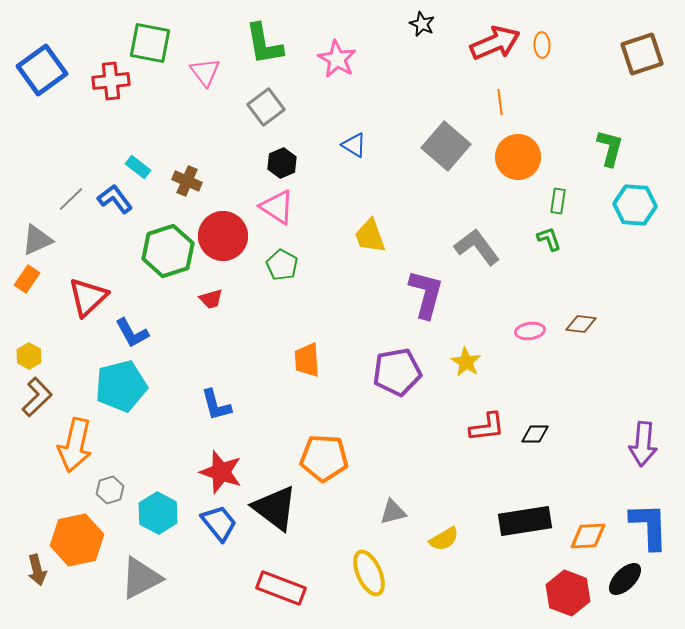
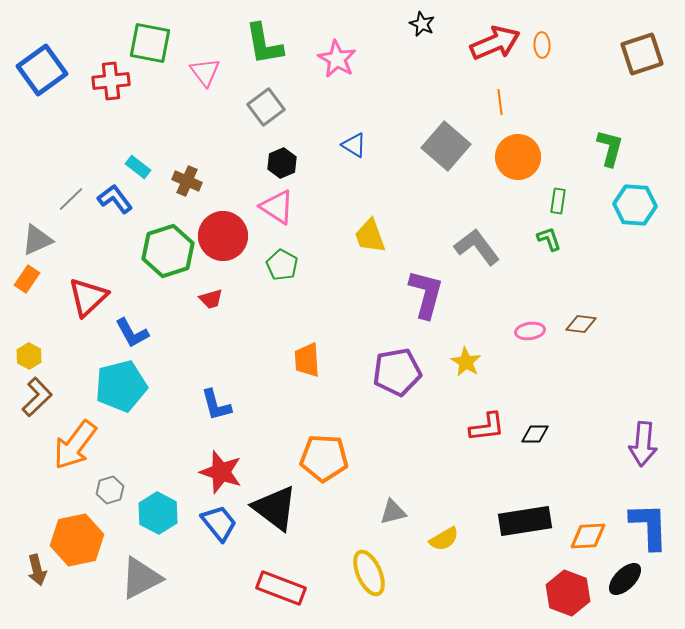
orange arrow at (75, 445): rotated 24 degrees clockwise
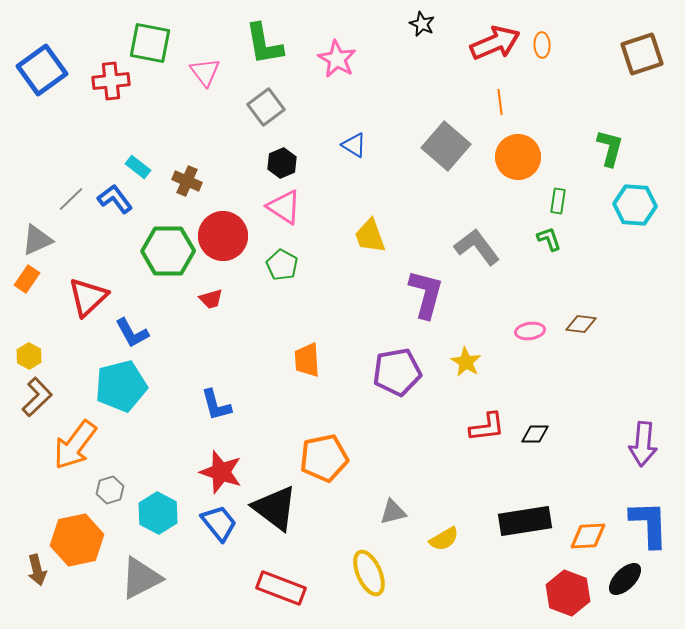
pink triangle at (277, 207): moved 7 px right
green hexagon at (168, 251): rotated 18 degrees clockwise
orange pentagon at (324, 458): rotated 15 degrees counterclockwise
blue L-shape at (649, 526): moved 2 px up
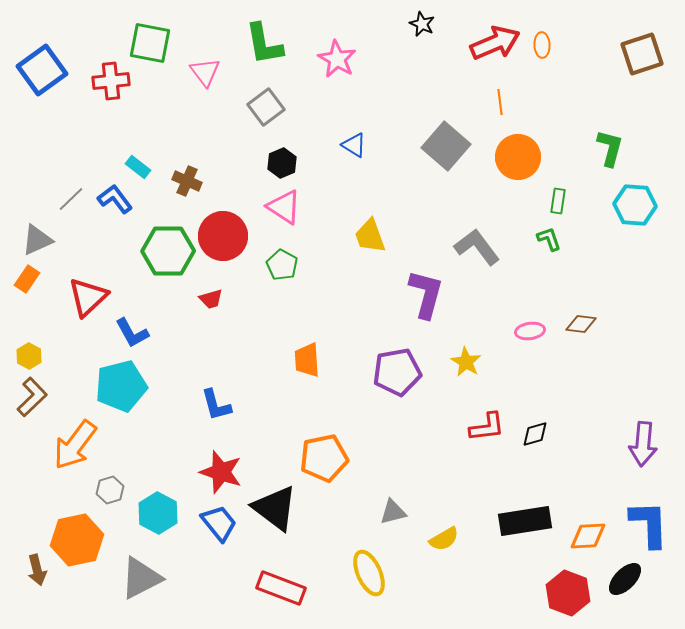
brown L-shape at (37, 397): moved 5 px left
black diamond at (535, 434): rotated 16 degrees counterclockwise
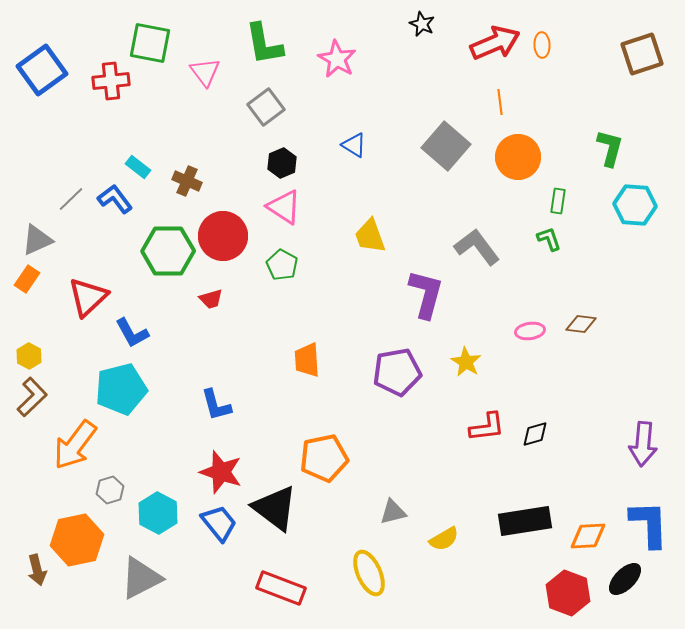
cyan pentagon at (121, 386): moved 3 px down
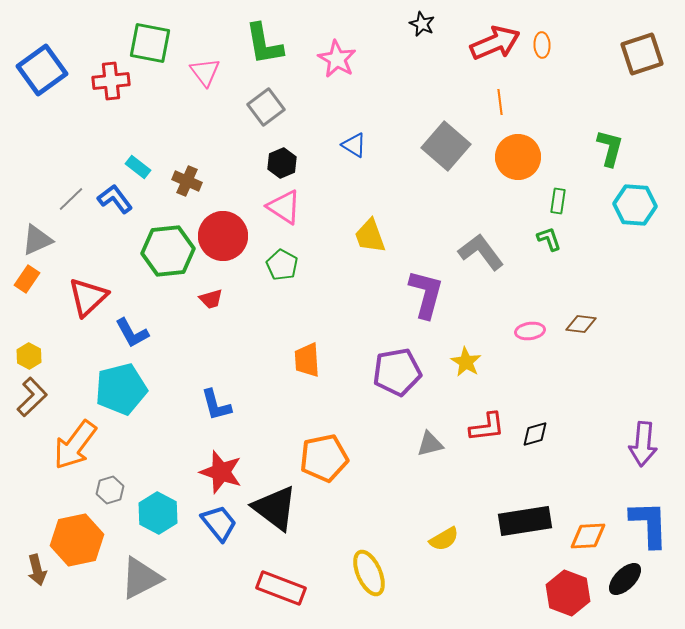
gray L-shape at (477, 247): moved 4 px right, 5 px down
green hexagon at (168, 251): rotated 6 degrees counterclockwise
gray triangle at (393, 512): moved 37 px right, 68 px up
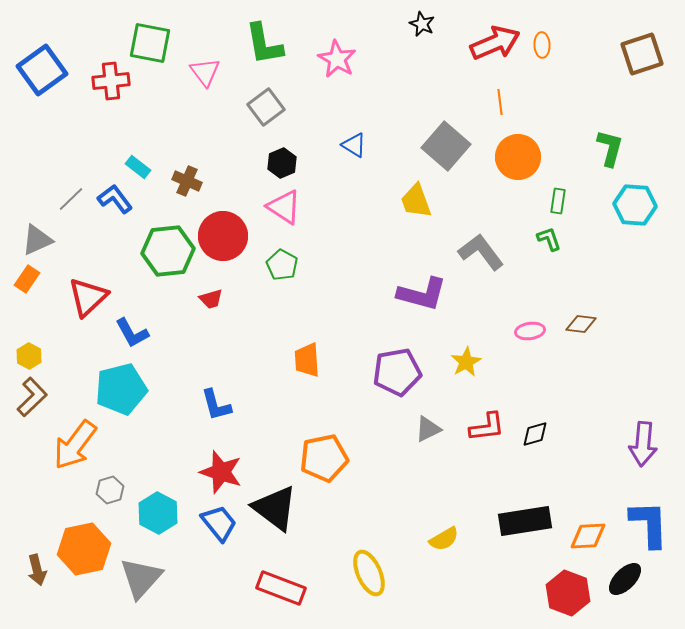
yellow trapezoid at (370, 236): moved 46 px right, 35 px up
purple L-shape at (426, 294): moved 4 px left; rotated 90 degrees clockwise
yellow star at (466, 362): rotated 12 degrees clockwise
gray triangle at (430, 444): moved 2 px left, 15 px up; rotated 12 degrees counterclockwise
orange hexagon at (77, 540): moved 7 px right, 9 px down
gray triangle at (141, 578): rotated 21 degrees counterclockwise
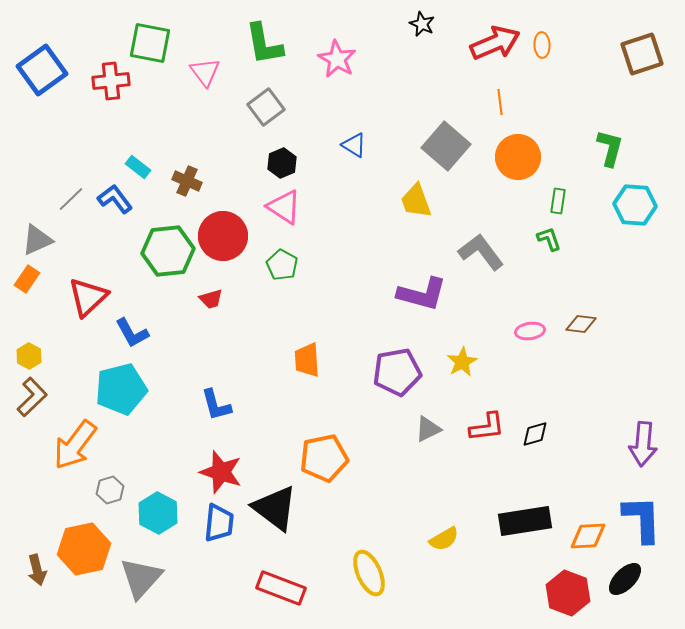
yellow star at (466, 362): moved 4 px left
blue trapezoid at (219, 523): rotated 45 degrees clockwise
blue L-shape at (649, 524): moved 7 px left, 5 px up
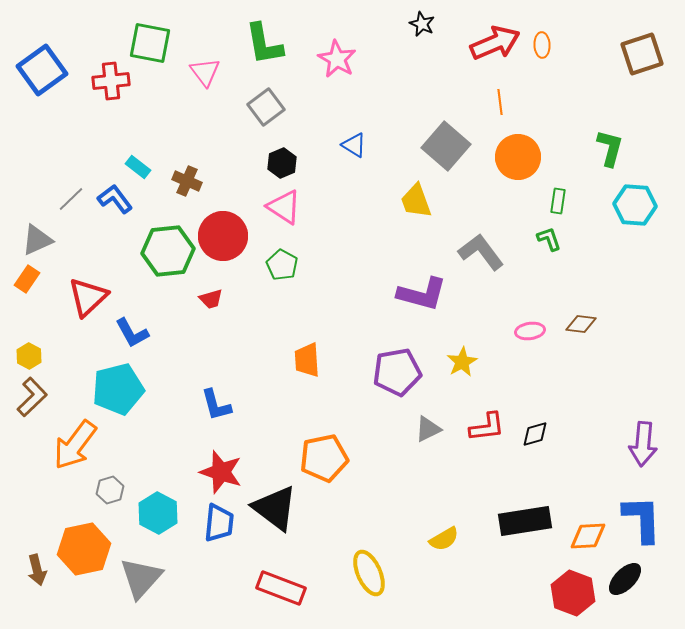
cyan pentagon at (121, 389): moved 3 px left
red hexagon at (568, 593): moved 5 px right
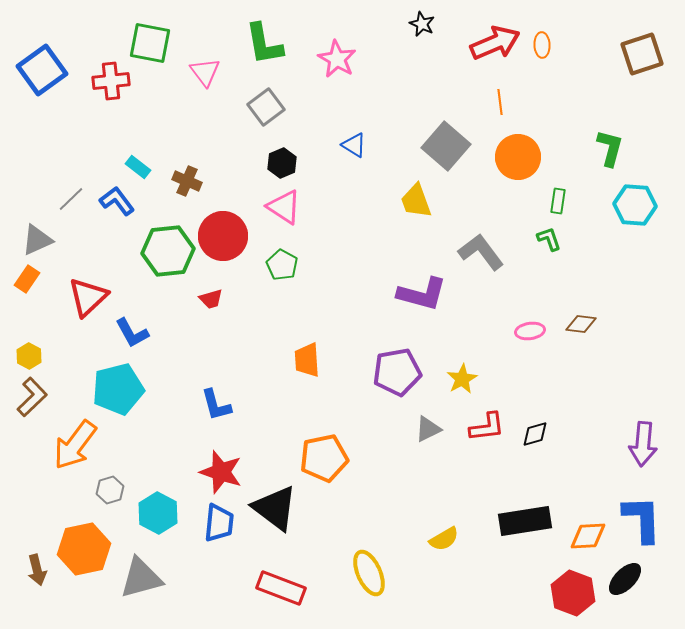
blue L-shape at (115, 199): moved 2 px right, 2 px down
yellow star at (462, 362): moved 17 px down
gray triangle at (141, 578): rotated 33 degrees clockwise
